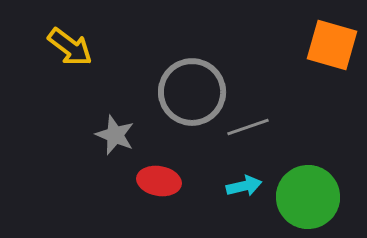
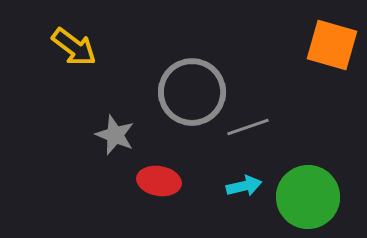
yellow arrow: moved 4 px right
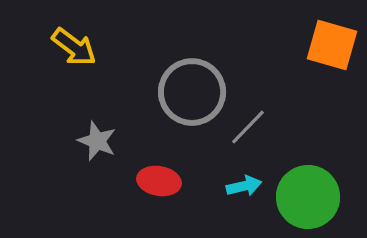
gray line: rotated 27 degrees counterclockwise
gray star: moved 18 px left, 6 px down
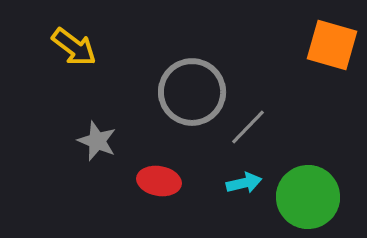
cyan arrow: moved 3 px up
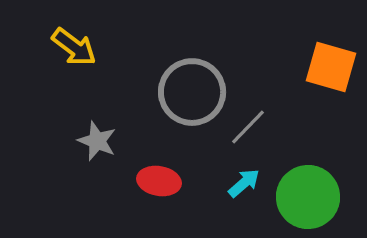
orange square: moved 1 px left, 22 px down
cyan arrow: rotated 28 degrees counterclockwise
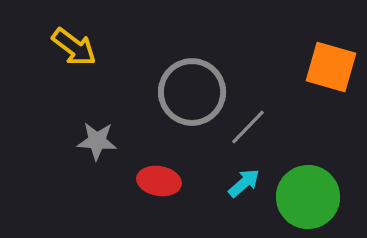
gray star: rotated 18 degrees counterclockwise
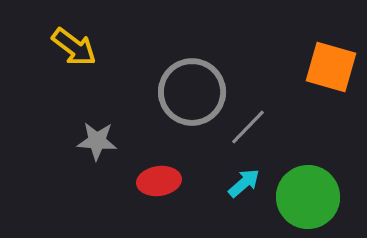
red ellipse: rotated 18 degrees counterclockwise
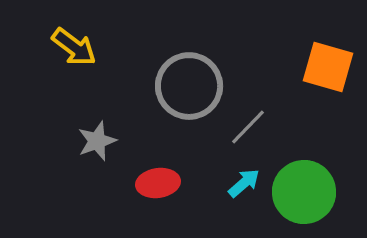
orange square: moved 3 px left
gray circle: moved 3 px left, 6 px up
gray star: rotated 24 degrees counterclockwise
red ellipse: moved 1 px left, 2 px down
green circle: moved 4 px left, 5 px up
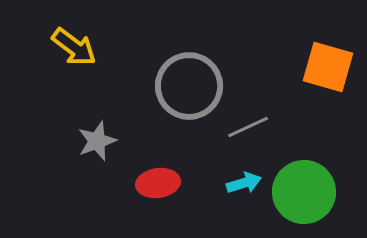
gray line: rotated 21 degrees clockwise
cyan arrow: rotated 24 degrees clockwise
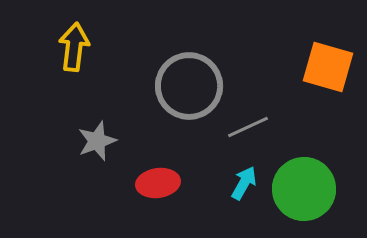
yellow arrow: rotated 120 degrees counterclockwise
cyan arrow: rotated 44 degrees counterclockwise
green circle: moved 3 px up
